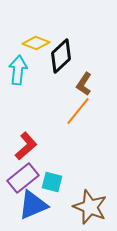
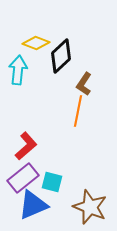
orange line: rotated 28 degrees counterclockwise
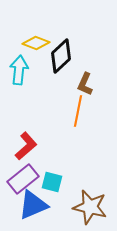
cyan arrow: moved 1 px right
brown L-shape: moved 1 px right; rotated 10 degrees counterclockwise
purple rectangle: moved 1 px down
brown star: rotated 8 degrees counterclockwise
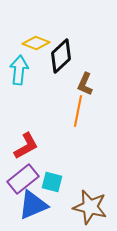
red L-shape: rotated 12 degrees clockwise
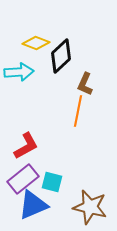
cyan arrow: moved 2 px down; rotated 80 degrees clockwise
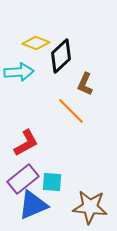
orange line: moved 7 px left; rotated 56 degrees counterclockwise
red L-shape: moved 3 px up
cyan square: rotated 10 degrees counterclockwise
brown star: rotated 8 degrees counterclockwise
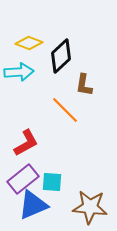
yellow diamond: moved 7 px left
brown L-shape: moved 1 px left, 1 px down; rotated 15 degrees counterclockwise
orange line: moved 6 px left, 1 px up
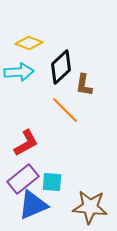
black diamond: moved 11 px down
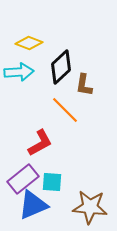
red L-shape: moved 14 px right
